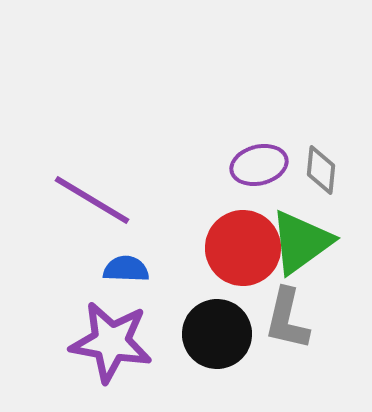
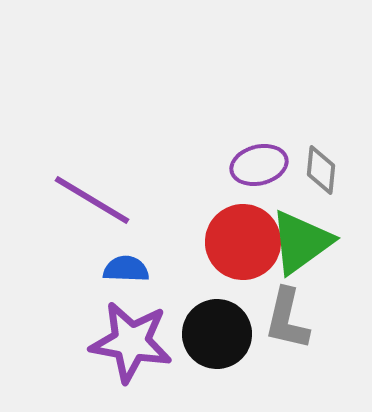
red circle: moved 6 px up
purple star: moved 20 px right
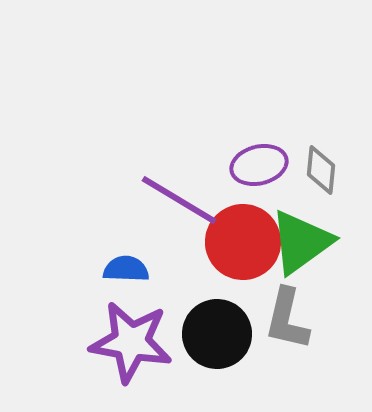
purple line: moved 87 px right
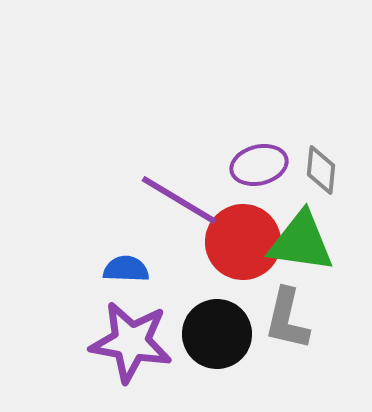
green triangle: rotated 44 degrees clockwise
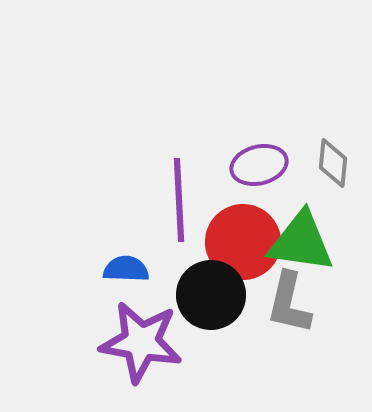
gray diamond: moved 12 px right, 7 px up
purple line: rotated 56 degrees clockwise
gray L-shape: moved 2 px right, 16 px up
black circle: moved 6 px left, 39 px up
purple star: moved 10 px right
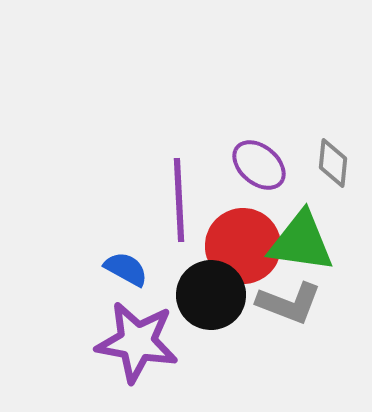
purple ellipse: rotated 54 degrees clockwise
red circle: moved 4 px down
blue semicircle: rotated 27 degrees clockwise
gray L-shape: rotated 82 degrees counterclockwise
purple star: moved 4 px left
